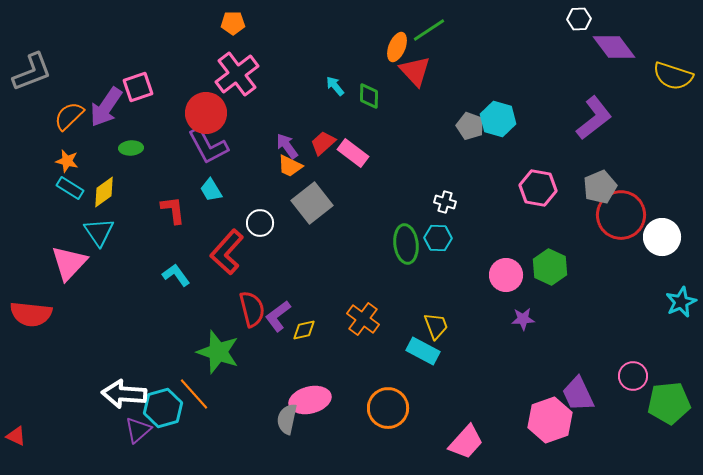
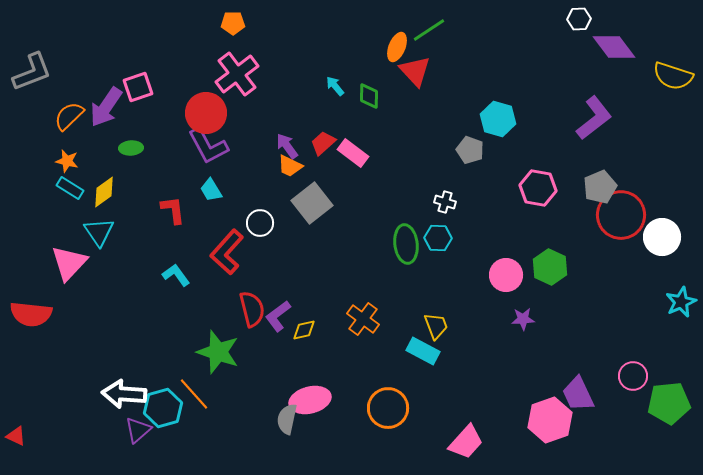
gray pentagon at (470, 126): moved 24 px down
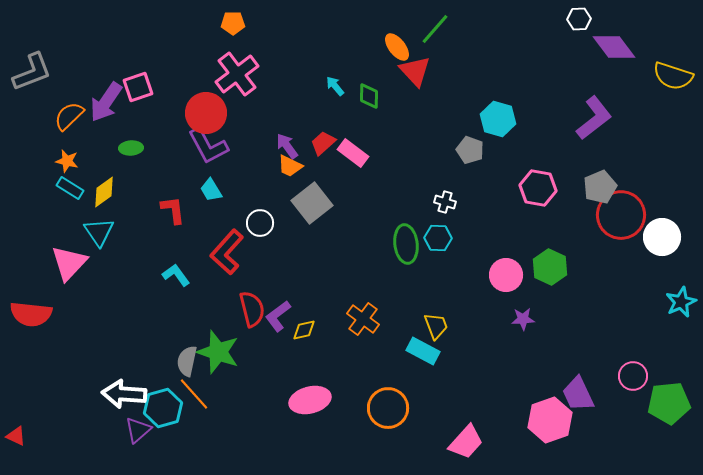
green line at (429, 30): moved 6 px right, 1 px up; rotated 16 degrees counterclockwise
orange ellipse at (397, 47): rotated 60 degrees counterclockwise
purple arrow at (106, 107): moved 5 px up
gray semicircle at (287, 419): moved 100 px left, 58 px up
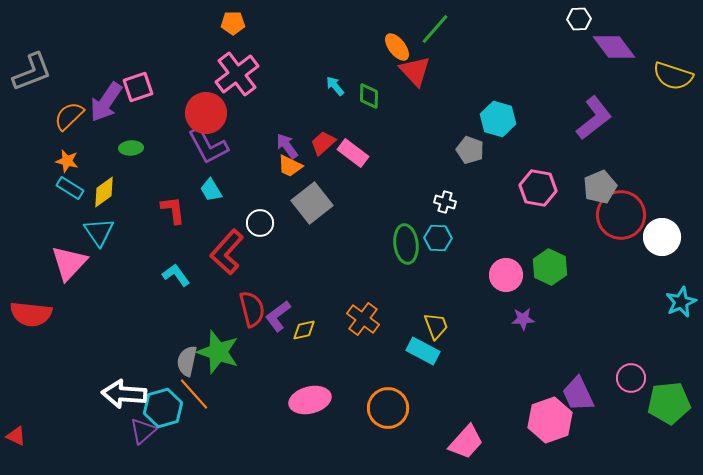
pink circle at (633, 376): moved 2 px left, 2 px down
purple triangle at (138, 430): moved 5 px right, 1 px down
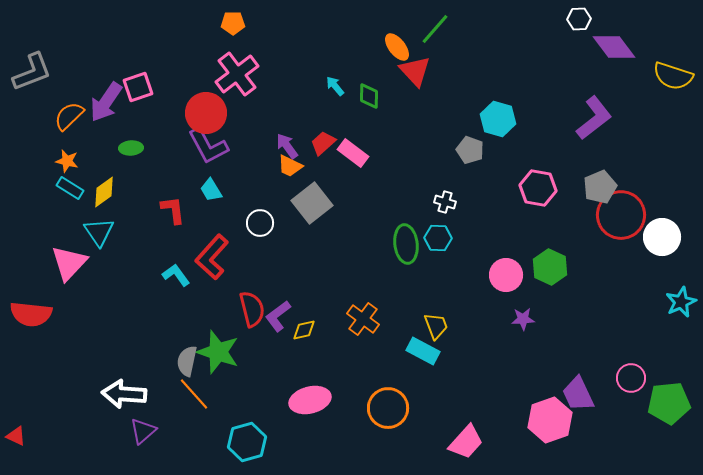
red L-shape at (227, 252): moved 15 px left, 5 px down
cyan hexagon at (163, 408): moved 84 px right, 34 px down
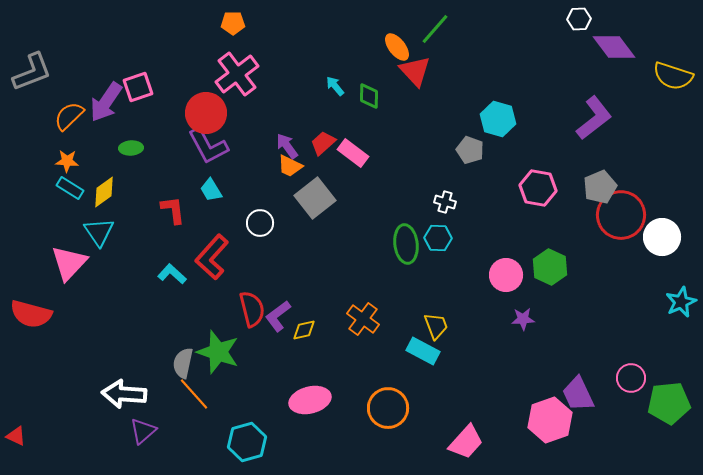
orange star at (67, 161): rotated 10 degrees counterclockwise
gray square at (312, 203): moved 3 px right, 5 px up
cyan L-shape at (176, 275): moved 4 px left, 1 px up; rotated 12 degrees counterclockwise
red semicircle at (31, 314): rotated 9 degrees clockwise
gray semicircle at (187, 361): moved 4 px left, 2 px down
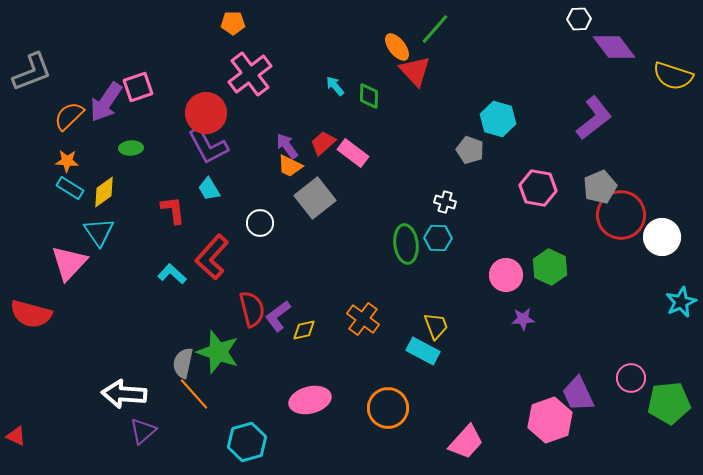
pink cross at (237, 74): moved 13 px right
cyan trapezoid at (211, 190): moved 2 px left, 1 px up
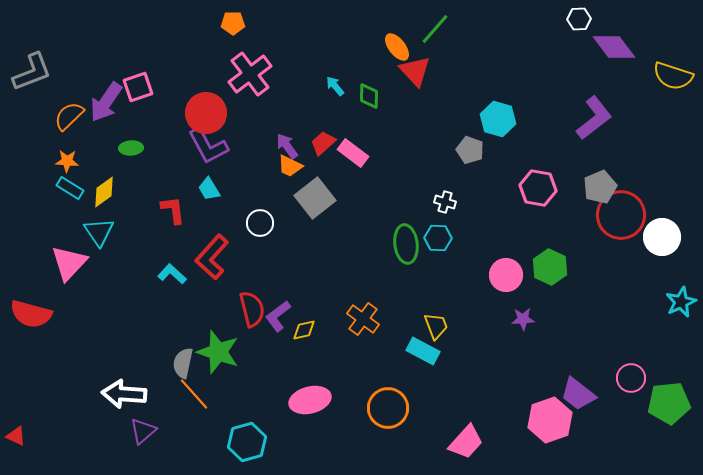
purple trapezoid at (578, 394): rotated 27 degrees counterclockwise
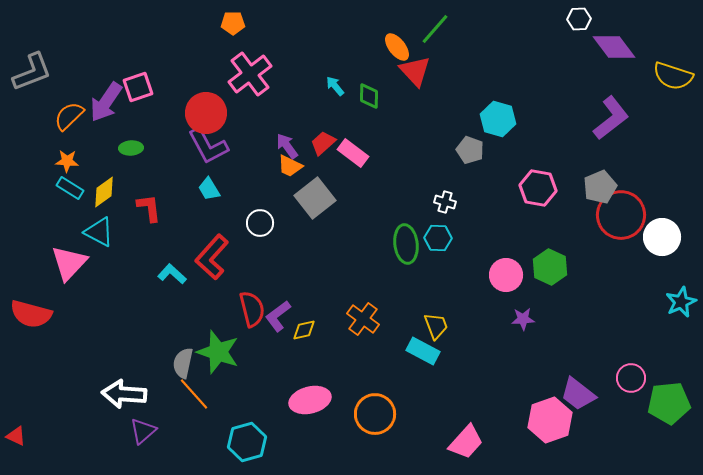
purple L-shape at (594, 118): moved 17 px right
red L-shape at (173, 210): moved 24 px left, 2 px up
cyan triangle at (99, 232): rotated 28 degrees counterclockwise
orange circle at (388, 408): moved 13 px left, 6 px down
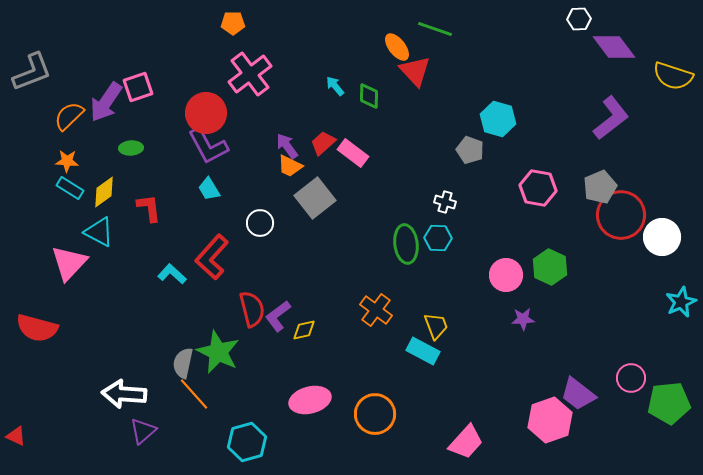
green line at (435, 29): rotated 68 degrees clockwise
red semicircle at (31, 314): moved 6 px right, 14 px down
orange cross at (363, 319): moved 13 px right, 9 px up
green star at (218, 352): rotated 6 degrees clockwise
